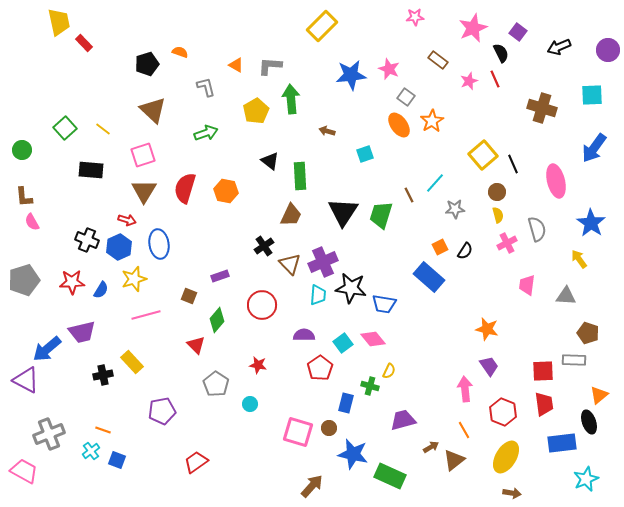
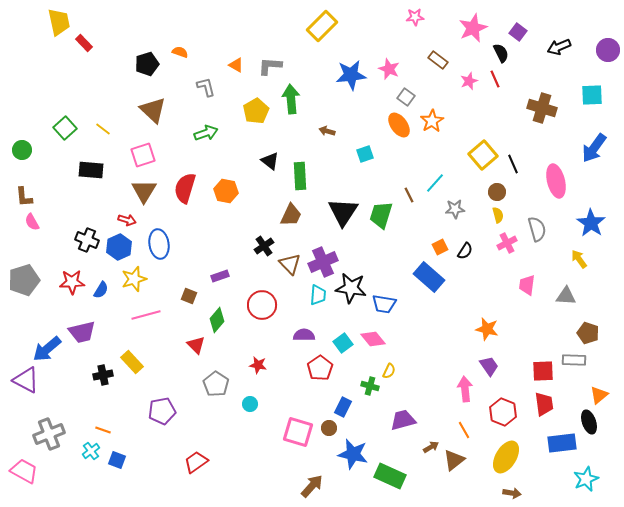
blue rectangle at (346, 403): moved 3 px left, 4 px down; rotated 12 degrees clockwise
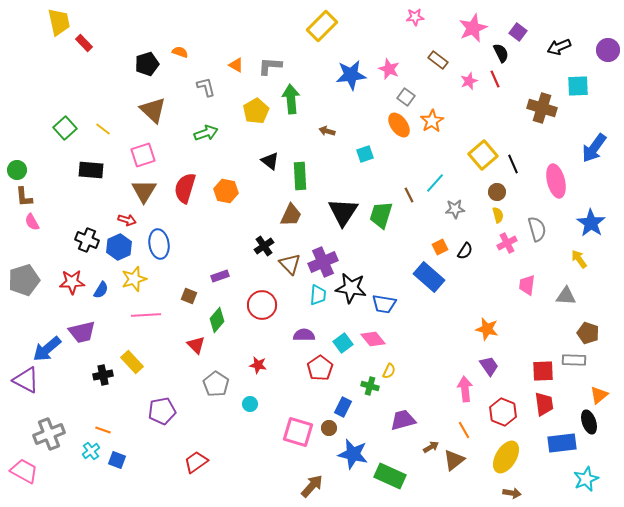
cyan square at (592, 95): moved 14 px left, 9 px up
green circle at (22, 150): moved 5 px left, 20 px down
pink line at (146, 315): rotated 12 degrees clockwise
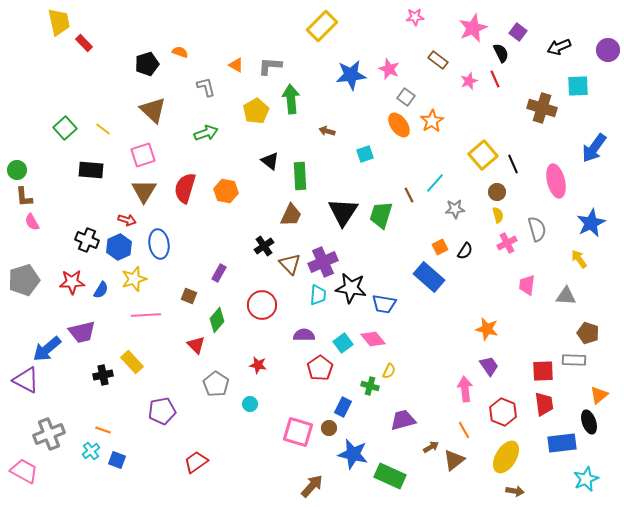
blue star at (591, 223): rotated 12 degrees clockwise
purple rectangle at (220, 276): moved 1 px left, 3 px up; rotated 42 degrees counterclockwise
brown arrow at (512, 493): moved 3 px right, 2 px up
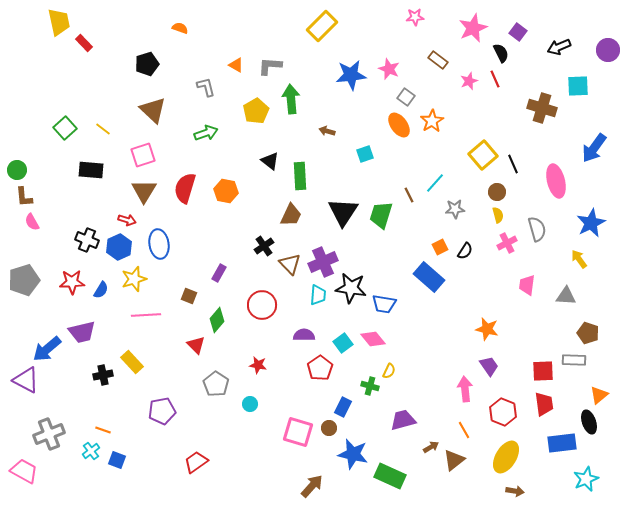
orange semicircle at (180, 52): moved 24 px up
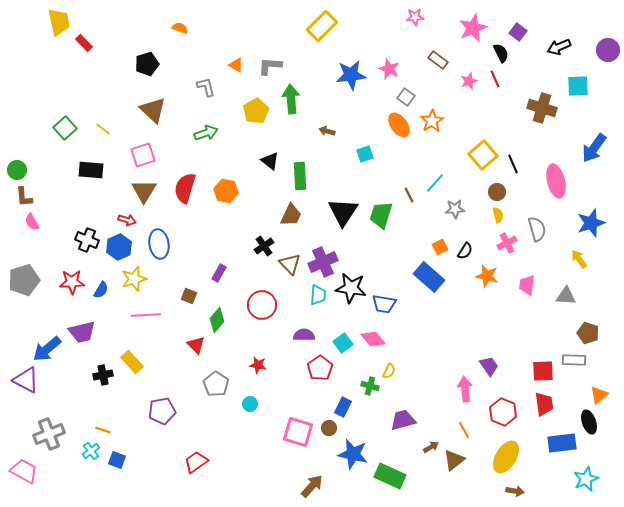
blue star at (591, 223): rotated 8 degrees clockwise
orange star at (487, 329): moved 53 px up
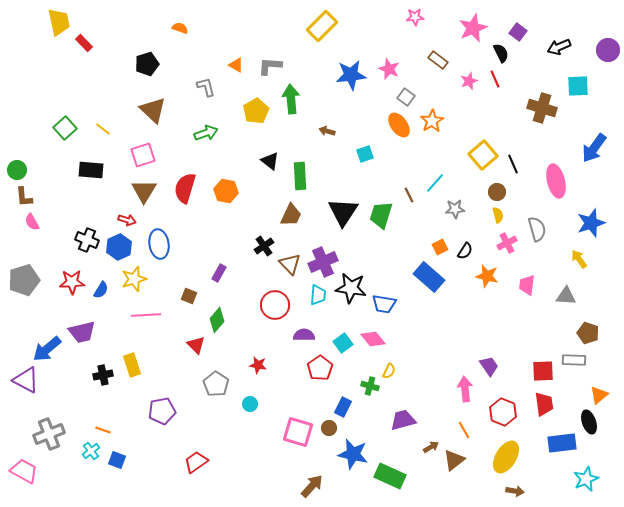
red circle at (262, 305): moved 13 px right
yellow rectangle at (132, 362): moved 3 px down; rotated 25 degrees clockwise
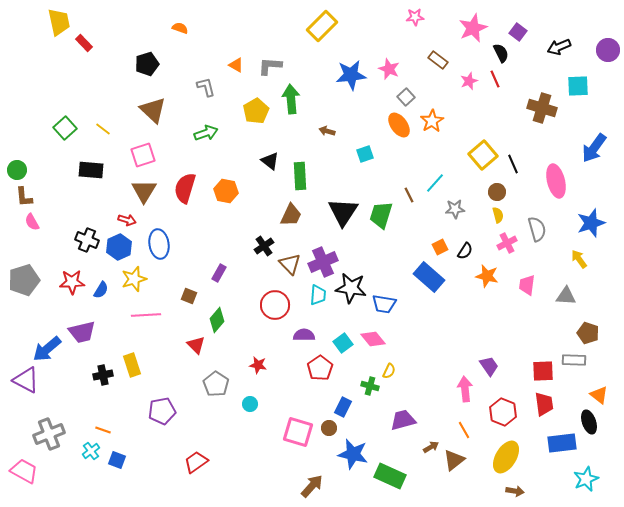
gray square at (406, 97): rotated 12 degrees clockwise
orange triangle at (599, 395): rotated 42 degrees counterclockwise
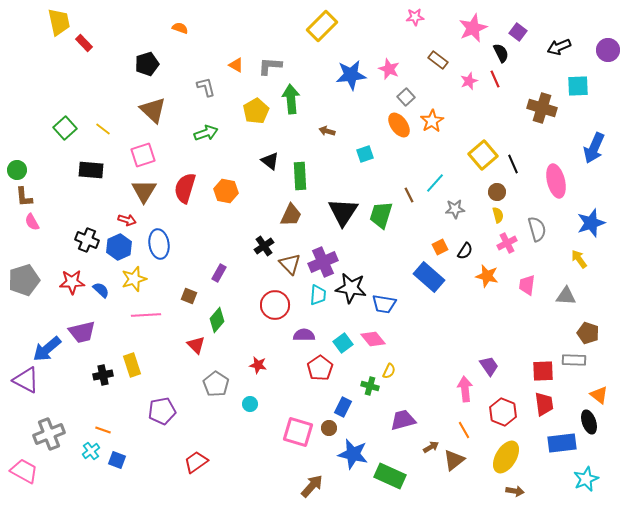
blue arrow at (594, 148): rotated 12 degrees counterclockwise
blue semicircle at (101, 290): rotated 78 degrees counterclockwise
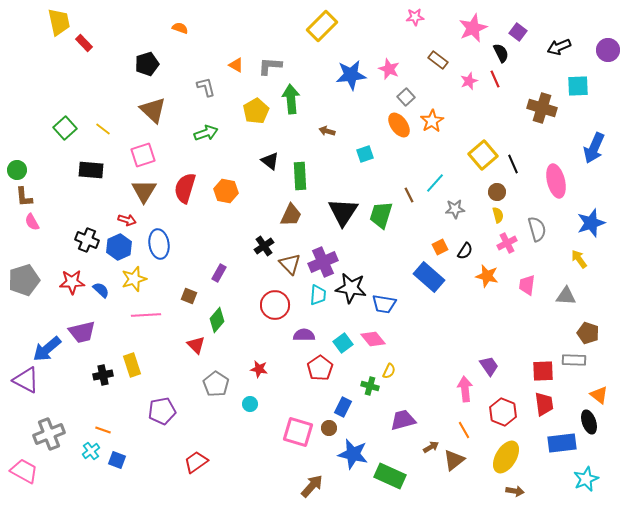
red star at (258, 365): moved 1 px right, 4 px down
